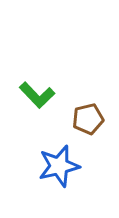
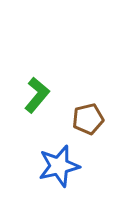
green L-shape: rotated 96 degrees counterclockwise
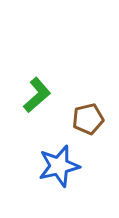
green L-shape: rotated 9 degrees clockwise
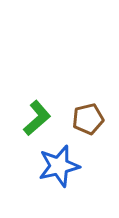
green L-shape: moved 23 px down
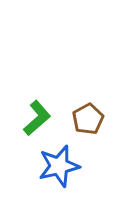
brown pentagon: rotated 16 degrees counterclockwise
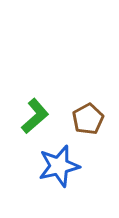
green L-shape: moved 2 px left, 2 px up
